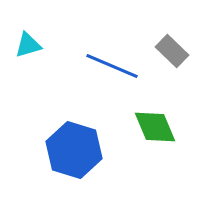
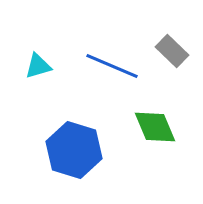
cyan triangle: moved 10 px right, 21 px down
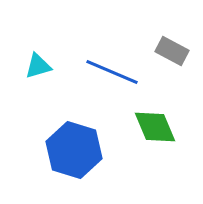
gray rectangle: rotated 16 degrees counterclockwise
blue line: moved 6 px down
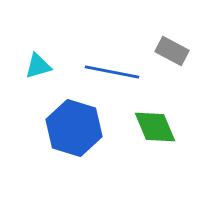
blue line: rotated 12 degrees counterclockwise
blue hexagon: moved 22 px up
